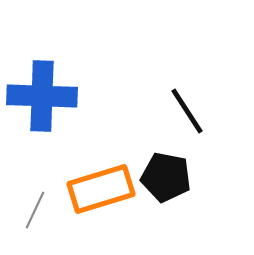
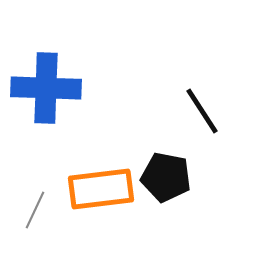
blue cross: moved 4 px right, 8 px up
black line: moved 15 px right
orange rectangle: rotated 10 degrees clockwise
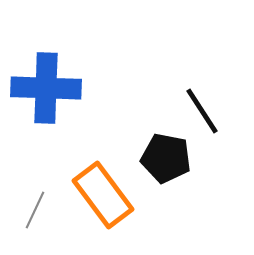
black pentagon: moved 19 px up
orange rectangle: moved 2 px right, 6 px down; rotated 60 degrees clockwise
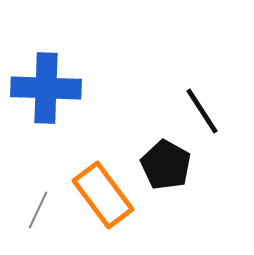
black pentagon: moved 7 px down; rotated 18 degrees clockwise
gray line: moved 3 px right
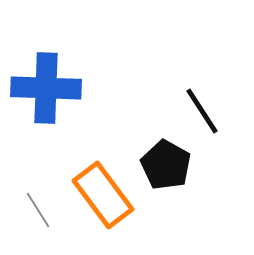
gray line: rotated 57 degrees counterclockwise
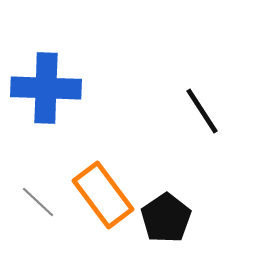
black pentagon: moved 53 px down; rotated 9 degrees clockwise
gray line: moved 8 px up; rotated 15 degrees counterclockwise
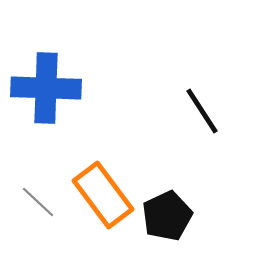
black pentagon: moved 1 px right, 2 px up; rotated 9 degrees clockwise
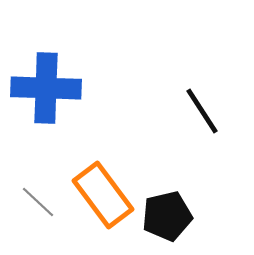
black pentagon: rotated 12 degrees clockwise
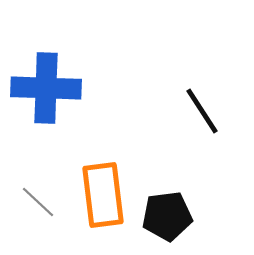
orange rectangle: rotated 30 degrees clockwise
black pentagon: rotated 6 degrees clockwise
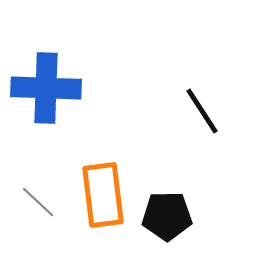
black pentagon: rotated 6 degrees clockwise
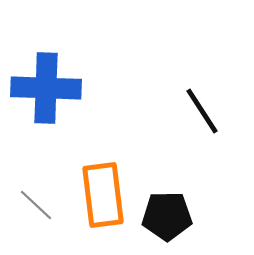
gray line: moved 2 px left, 3 px down
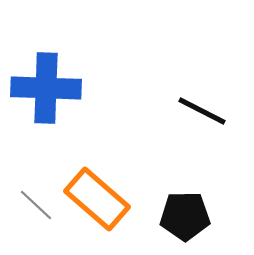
black line: rotated 30 degrees counterclockwise
orange rectangle: moved 6 px left, 4 px down; rotated 42 degrees counterclockwise
black pentagon: moved 18 px right
